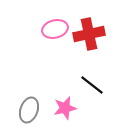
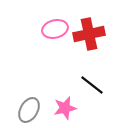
gray ellipse: rotated 10 degrees clockwise
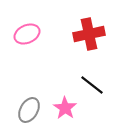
pink ellipse: moved 28 px left, 5 px down; rotated 10 degrees counterclockwise
pink star: rotated 25 degrees counterclockwise
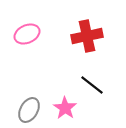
red cross: moved 2 px left, 2 px down
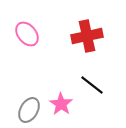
pink ellipse: rotated 75 degrees clockwise
pink star: moved 4 px left, 4 px up
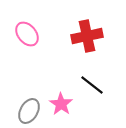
gray ellipse: moved 1 px down
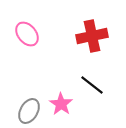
red cross: moved 5 px right
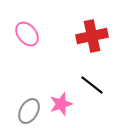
pink star: rotated 20 degrees clockwise
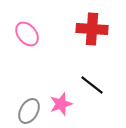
red cross: moved 7 px up; rotated 16 degrees clockwise
